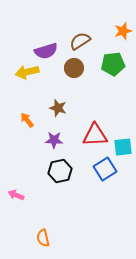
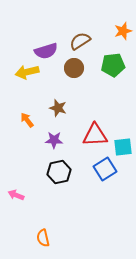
green pentagon: moved 1 px down
black hexagon: moved 1 px left, 1 px down
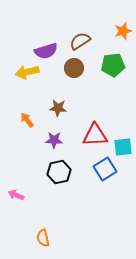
brown star: rotated 12 degrees counterclockwise
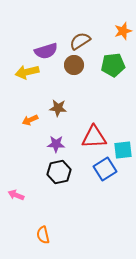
brown circle: moved 3 px up
orange arrow: moved 3 px right; rotated 77 degrees counterclockwise
red triangle: moved 1 px left, 2 px down
purple star: moved 2 px right, 4 px down
cyan square: moved 3 px down
orange semicircle: moved 3 px up
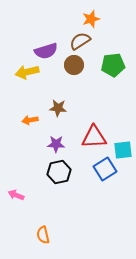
orange star: moved 32 px left, 12 px up
orange arrow: rotated 14 degrees clockwise
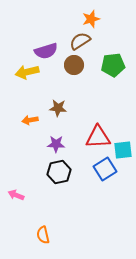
red triangle: moved 4 px right
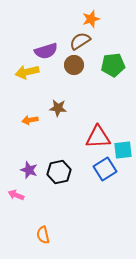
purple star: moved 27 px left, 26 px down; rotated 18 degrees clockwise
